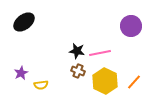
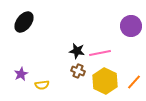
black ellipse: rotated 15 degrees counterclockwise
purple star: moved 1 px down
yellow semicircle: moved 1 px right
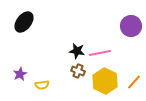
purple star: moved 1 px left
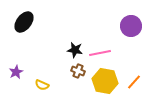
black star: moved 2 px left, 1 px up
purple star: moved 4 px left, 2 px up
yellow hexagon: rotated 15 degrees counterclockwise
yellow semicircle: rotated 32 degrees clockwise
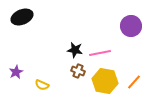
black ellipse: moved 2 px left, 5 px up; rotated 30 degrees clockwise
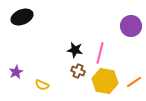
pink line: rotated 65 degrees counterclockwise
orange line: rotated 14 degrees clockwise
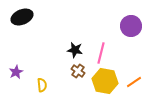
pink line: moved 1 px right
brown cross: rotated 16 degrees clockwise
yellow semicircle: rotated 120 degrees counterclockwise
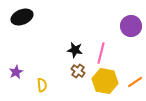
orange line: moved 1 px right
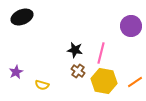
yellow hexagon: moved 1 px left
yellow semicircle: rotated 112 degrees clockwise
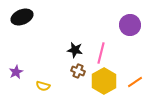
purple circle: moved 1 px left, 1 px up
brown cross: rotated 16 degrees counterclockwise
yellow hexagon: rotated 20 degrees clockwise
yellow semicircle: moved 1 px right, 1 px down
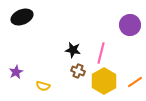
black star: moved 2 px left
